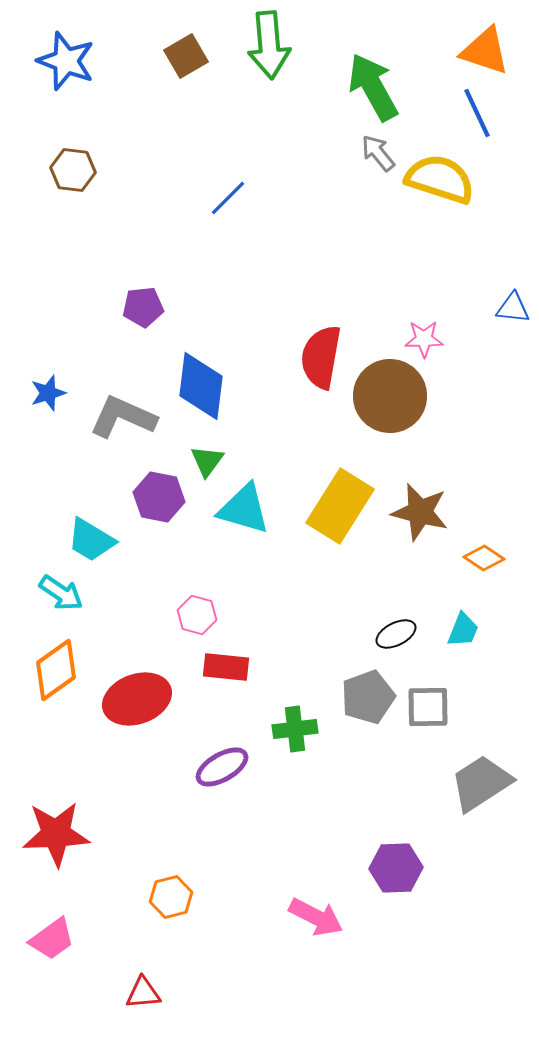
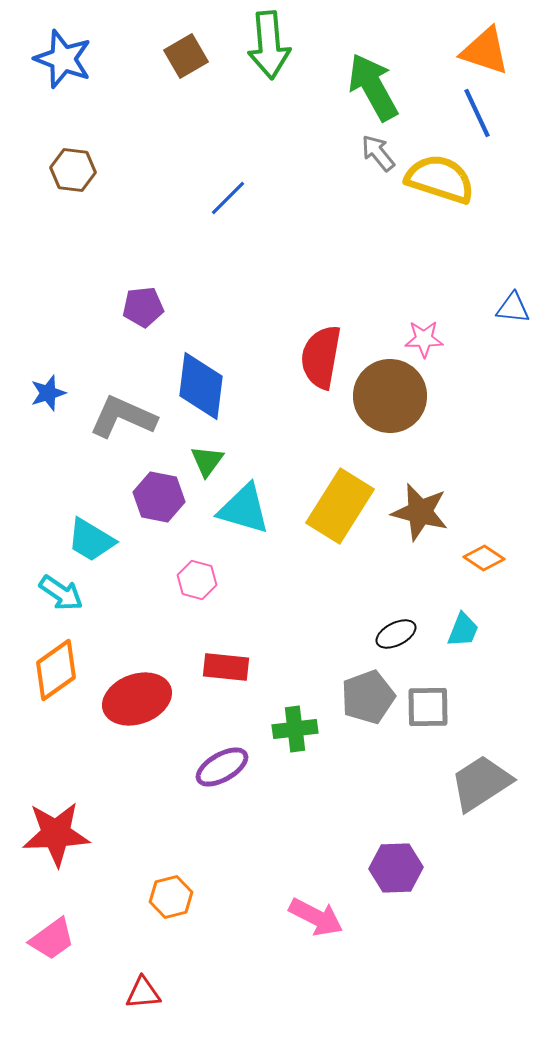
blue star at (66, 61): moved 3 px left, 2 px up
pink hexagon at (197, 615): moved 35 px up
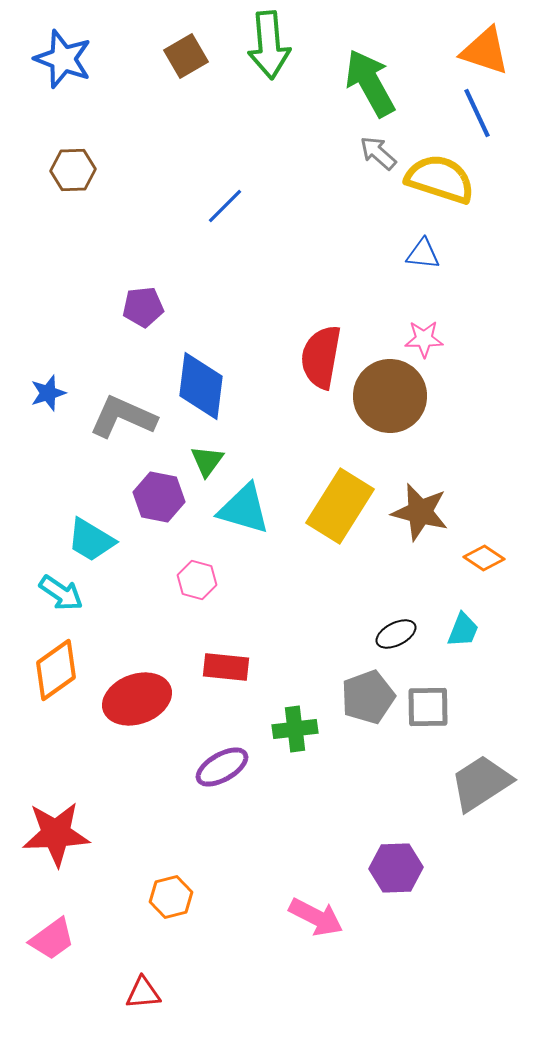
green arrow at (373, 87): moved 3 px left, 4 px up
gray arrow at (378, 153): rotated 9 degrees counterclockwise
brown hexagon at (73, 170): rotated 9 degrees counterclockwise
blue line at (228, 198): moved 3 px left, 8 px down
blue triangle at (513, 308): moved 90 px left, 54 px up
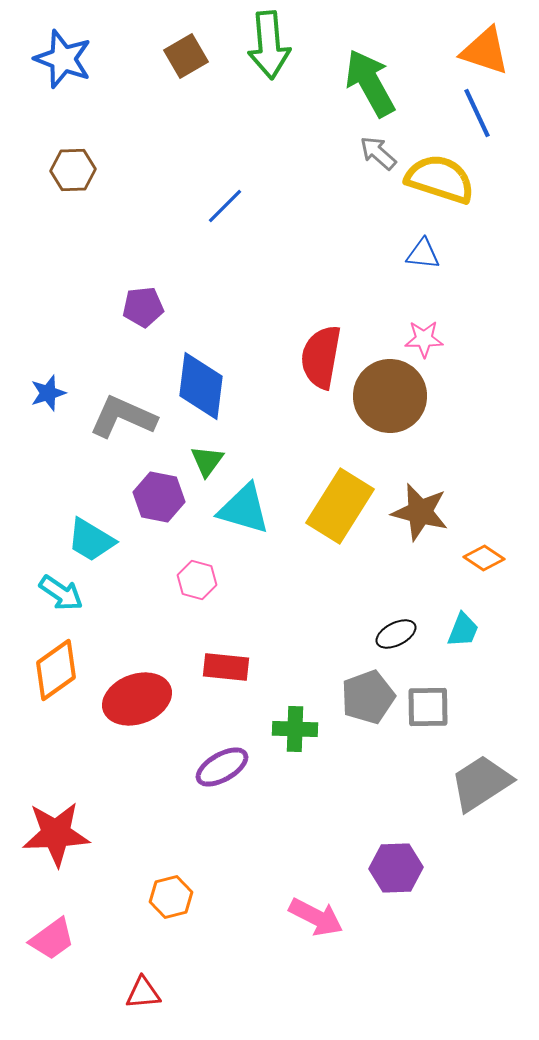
green cross at (295, 729): rotated 9 degrees clockwise
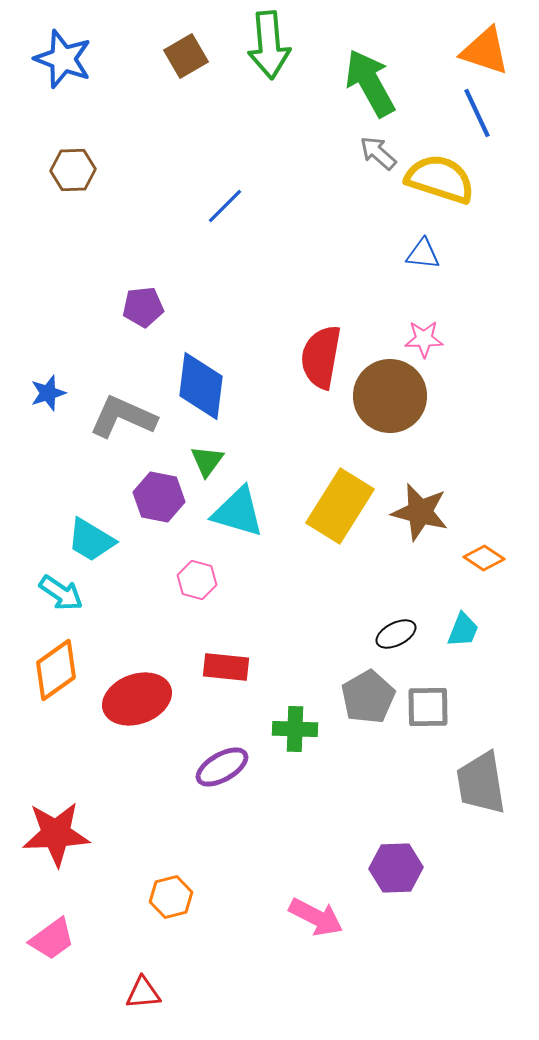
cyan triangle at (244, 509): moved 6 px left, 3 px down
gray pentagon at (368, 697): rotated 10 degrees counterclockwise
gray trapezoid at (481, 783): rotated 66 degrees counterclockwise
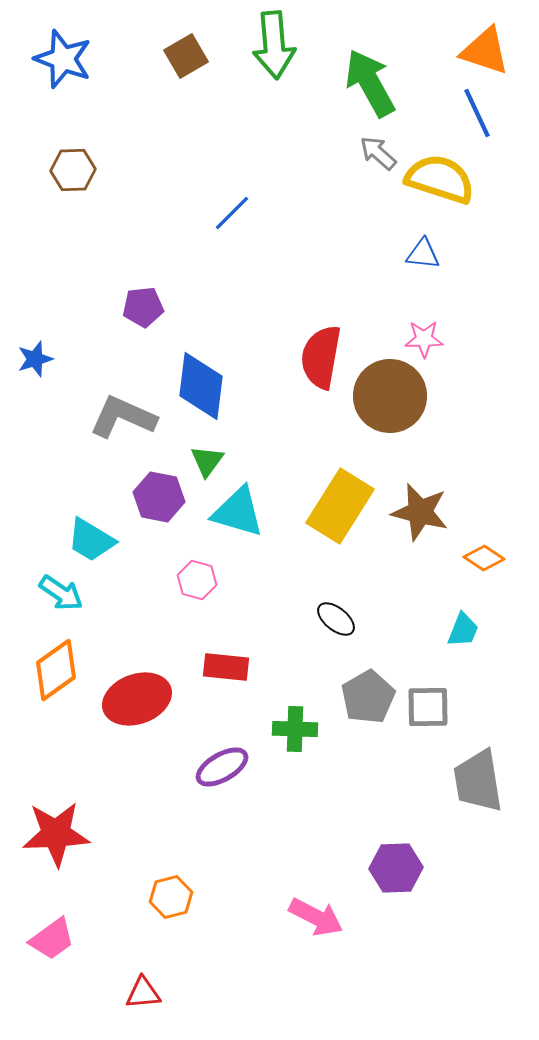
green arrow at (269, 45): moved 5 px right
blue line at (225, 206): moved 7 px right, 7 px down
blue star at (48, 393): moved 13 px left, 34 px up
black ellipse at (396, 634): moved 60 px left, 15 px up; rotated 66 degrees clockwise
gray trapezoid at (481, 783): moved 3 px left, 2 px up
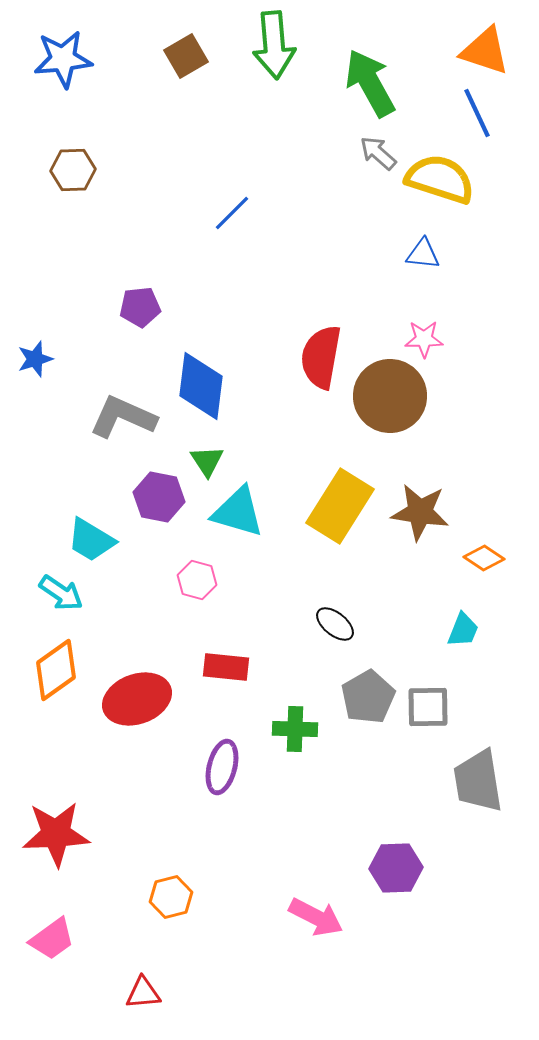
blue star at (63, 59): rotated 26 degrees counterclockwise
purple pentagon at (143, 307): moved 3 px left
green triangle at (207, 461): rotated 9 degrees counterclockwise
brown star at (420, 512): rotated 6 degrees counterclockwise
black ellipse at (336, 619): moved 1 px left, 5 px down
purple ellipse at (222, 767): rotated 46 degrees counterclockwise
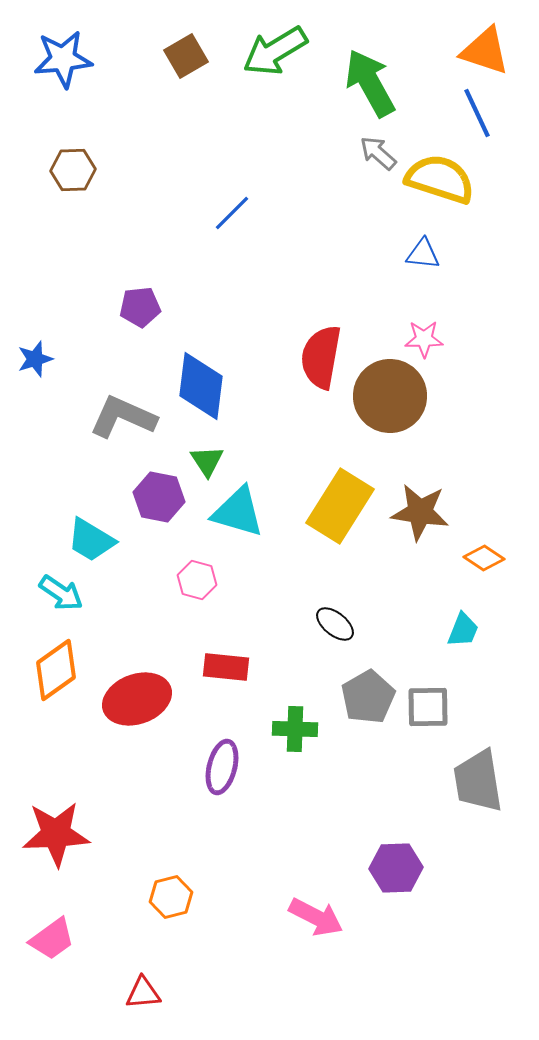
green arrow at (274, 45): moved 1 px right, 6 px down; rotated 64 degrees clockwise
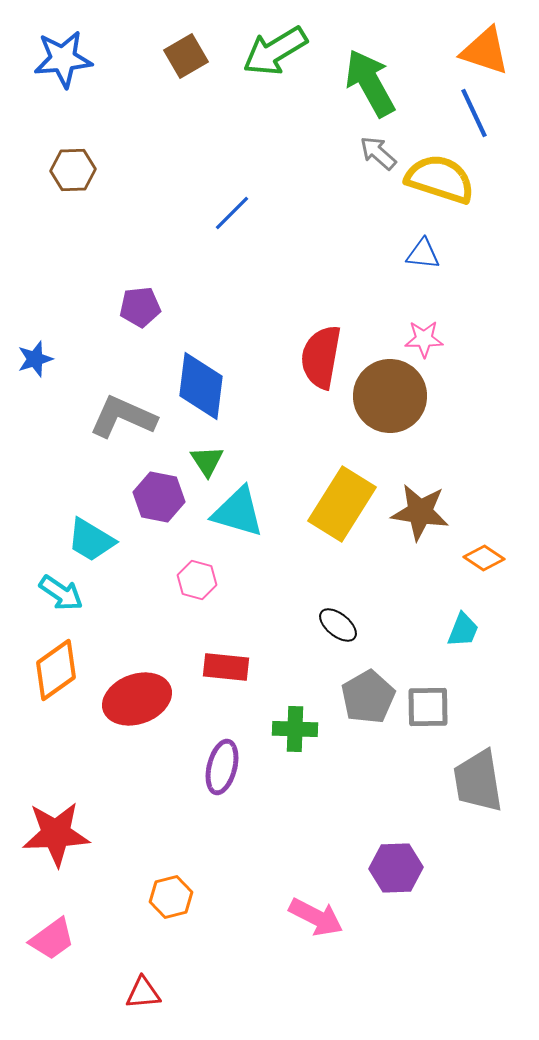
blue line at (477, 113): moved 3 px left
yellow rectangle at (340, 506): moved 2 px right, 2 px up
black ellipse at (335, 624): moved 3 px right, 1 px down
